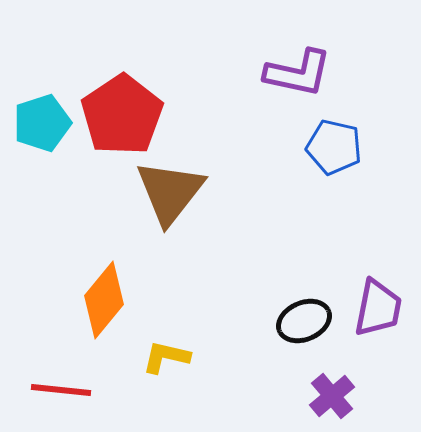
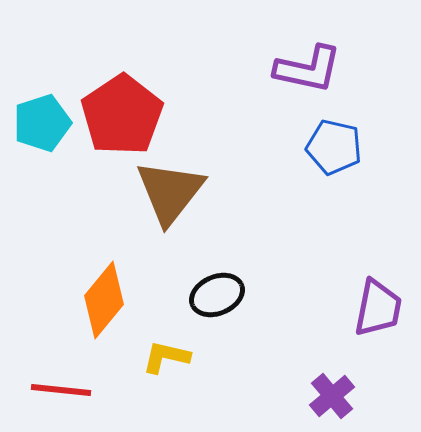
purple L-shape: moved 10 px right, 4 px up
black ellipse: moved 87 px left, 26 px up
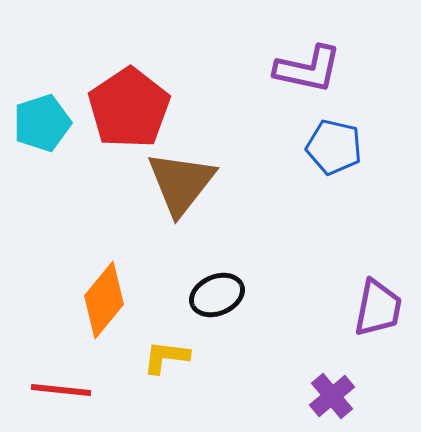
red pentagon: moved 7 px right, 7 px up
brown triangle: moved 11 px right, 9 px up
yellow L-shape: rotated 6 degrees counterclockwise
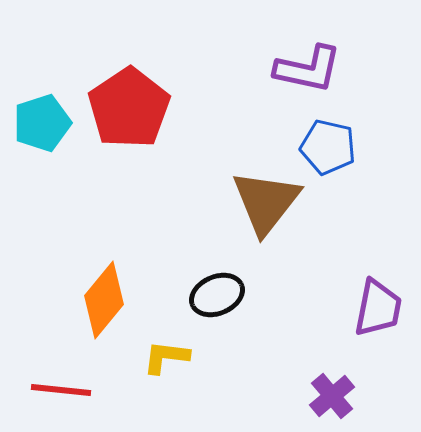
blue pentagon: moved 6 px left
brown triangle: moved 85 px right, 19 px down
